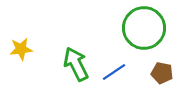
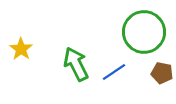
green circle: moved 4 px down
yellow star: rotated 30 degrees counterclockwise
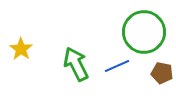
blue line: moved 3 px right, 6 px up; rotated 10 degrees clockwise
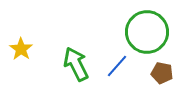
green circle: moved 3 px right
blue line: rotated 25 degrees counterclockwise
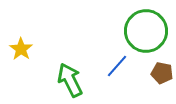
green circle: moved 1 px left, 1 px up
green arrow: moved 6 px left, 16 px down
